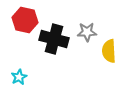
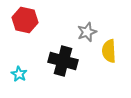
gray star: rotated 18 degrees counterclockwise
black cross: moved 9 px right, 22 px down
cyan star: moved 3 px up; rotated 14 degrees counterclockwise
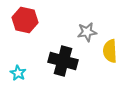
gray star: rotated 12 degrees clockwise
yellow semicircle: moved 1 px right
cyan star: moved 1 px left, 1 px up
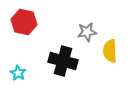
red hexagon: moved 1 px left, 2 px down
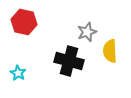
gray star: rotated 12 degrees counterclockwise
black cross: moved 6 px right
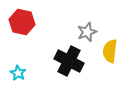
red hexagon: moved 2 px left
yellow semicircle: rotated 10 degrees clockwise
black cross: rotated 12 degrees clockwise
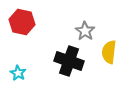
gray star: moved 2 px left, 1 px up; rotated 18 degrees counterclockwise
yellow semicircle: moved 1 px left, 1 px down
black cross: rotated 8 degrees counterclockwise
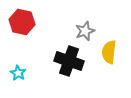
gray star: rotated 18 degrees clockwise
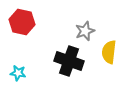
cyan star: rotated 21 degrees counterclockwise
